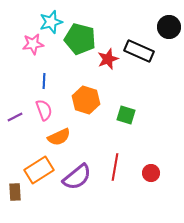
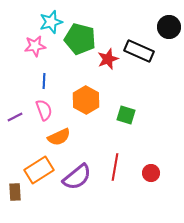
pink star: moved 2 px right, 2 px down
orange hexagon: rotated 12 degrees clockwise
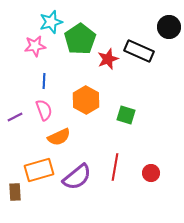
green pentagon: rotated 24 degrees clockwise
orange rectangle: rotated 16 degrees clockwise
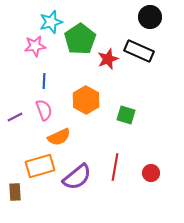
black circle: moved 19 px left, 10 px up
orange rectangle: moved 1 px right, 4 px up
